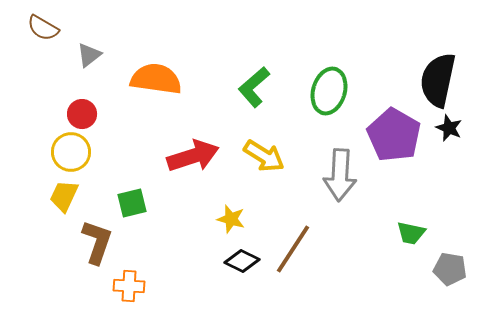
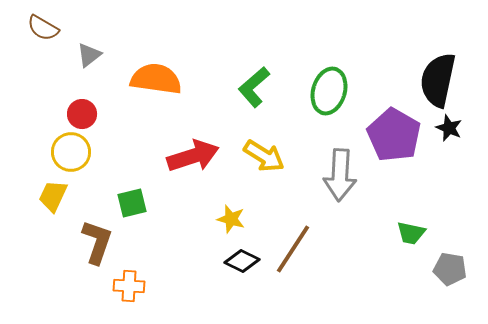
yellow trapezoid: moved 11 px left
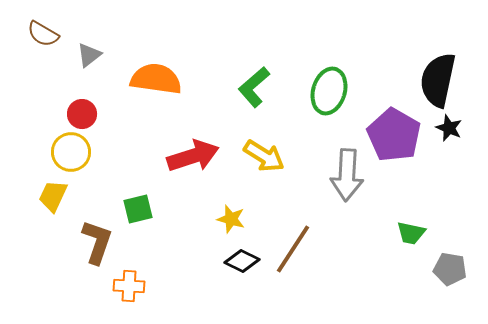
brown semicircle: moved 6 px down
gray arrow: moved 7 px right
green square: moved 6 px right, 6 px down
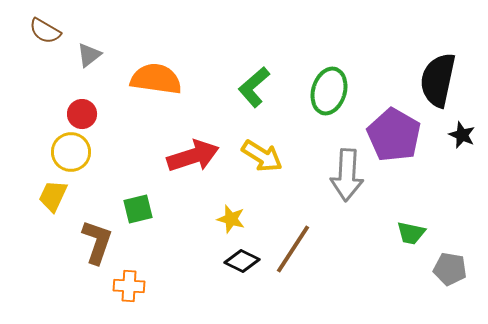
brown semicircle: moved 2 px right, 3 px up
black star: moved 13 px right, 7 px down
yellow arrow: moved 2 px left
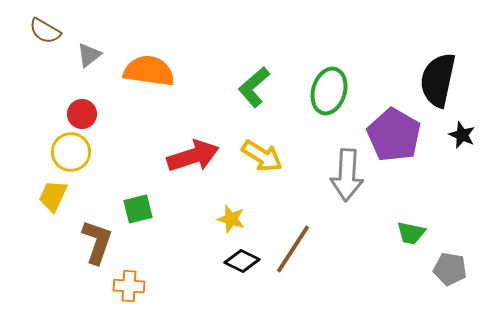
orange semicircle: moved 7 px left, 8 px up
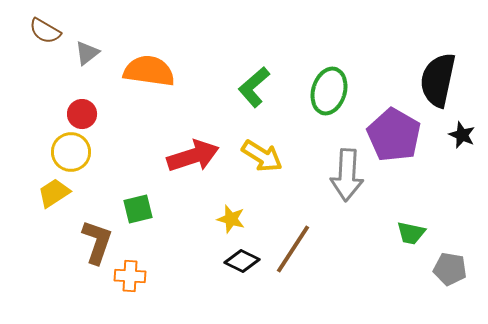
gray triangle: moved 2 px left, 2 px up
yellow trapezoid: moved 1 px right, 3 px up; rotated 32 degrees clockwise
orange cross: moved 1 px right, 10 px up
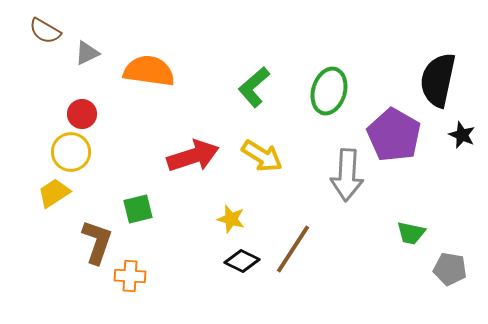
gray triangle: rotated 12 degrees clockwise
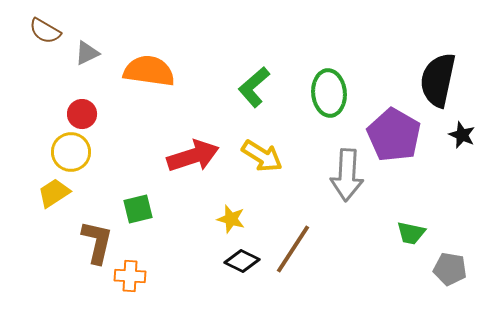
green ellipse: moved 2 px down; rotated 21 degrees counterclockwise
brown L-shape: rotated 6 degrees counterclockwise
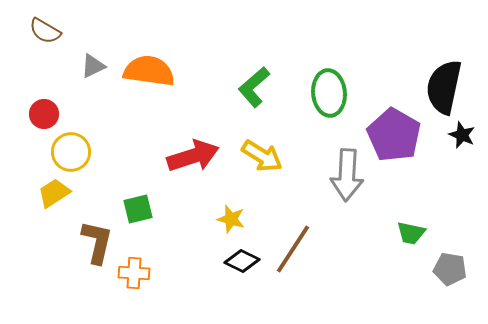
gray triangle: moved 6 px right, 13 px down
black semicircle: moved 6 px right, 7 px down
red circle: moved 38 px left
orange cross: moved 4 px right, 3 px up
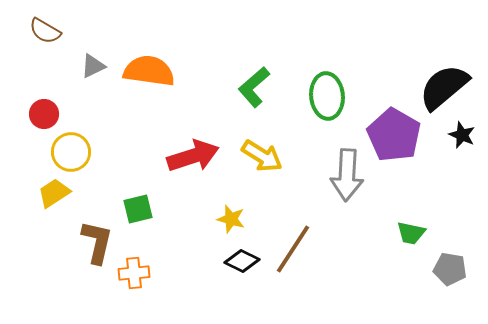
black semicircle: rotated 38 degrees clockwise
green ellipse: moved 2 px left, 3 px down
orange cross: rotated 8 degrees counterclockwise
